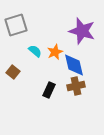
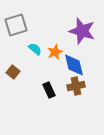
cyan semicircle: moved 2 px up
black rectangle: rotated 49 degrees counterclockwise
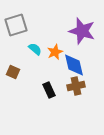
brown square: rotated 16 degrees counterclockwise
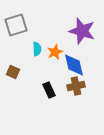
cyan semicircle: moved 2 px right; rotated 48 degrees clockwise
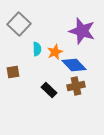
gray square: moved 3 px right, 1 px up; rotated 30 degrees counterclockwise
blue diamond: rotated 30 degrees counterclockwise
brown square: rotated 32 degrees counterclockwise
black rectangle: rotated 21 degrees counterclockwise
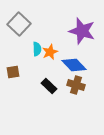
orange star: moved 5 px left
brown cross: moved 1 px up; rotated 30 degrees clockwise
black rectangle: moved 4 px up
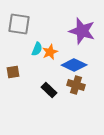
gray square: rotated 35 degrees counterclockwise
cyan semicircle: rotated 24 degrees clockwise
blue diamond: rotated 20 degrees counterclockwise
black rectangle: moved 4 px down
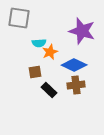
gray square: moved 6 px up
cyan semicircle: moved 2 px right, 6 px up; rotated 64 degrees clockwise
brown square: moved 22 px right
brown cross: rotated 24 degrees counterclockwise
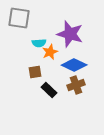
purple star: moved 12 px left, 3 px down
brown cross: rotated 12 degrees counterclockwise
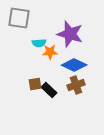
orange star: rotated 21 degrees clockwise
brown square: moved 12 px down
